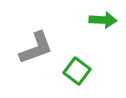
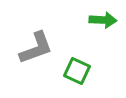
green square: rotated 12 degrees counterclockwise
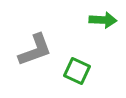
gray L-shape: moved 1 px left, 2 px down
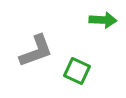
gray L-shape: moved 1 px right, 1 px down
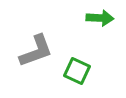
green arrow: moved 3 px left, 2 px up
